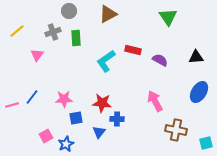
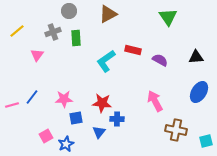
cyan square: moved 2 px up
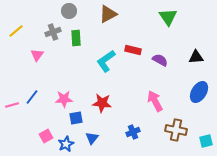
yellow line: moved 1 px left
blue cross: moved 16 px right, 13 px down; rotated 24 degrees counterclockwise
blue triangle: moved 7 px left, 6 px down
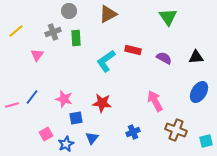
purple semicircle: moved 4 px right, 2 px up
pink star: rotated 18 degrees clockwise
brown cross: rotated 10 degrees clockwise
pink square: moved 2 px up
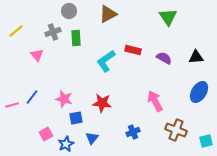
pink triangle: rotated 16 degrees counterclockwise
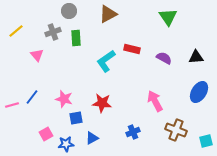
red rectangle: moved 1 px left, 1 px up
blue triangle: rotated 24 degrees clockwise
blue star: rotated 21 degrees clockwise
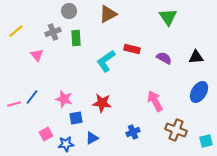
pink line: moved 2 px right, 1 px up
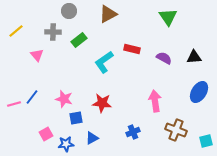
gray cross: rotated 21 degrees clockwise
green rectangle: moved 3 px right, 2 px down; rotated 56 degrees clockwise
black triangle: moved 2 px left
cyan L-shape: moved 2 px left, 1 px down
pink arrow: rotated 20 degrees clockwise
